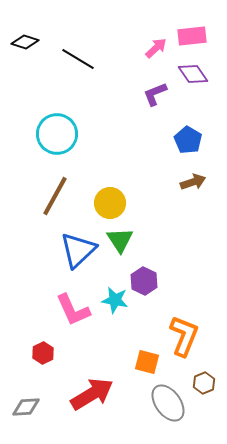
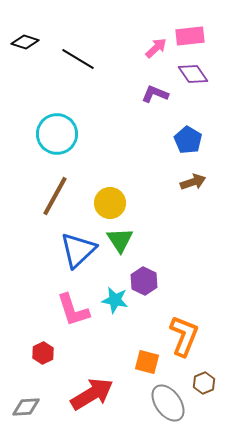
pink rectangle: moved 2 px left
purple L-shape: rotated 44 degrees clockwise
pink L-shape: rotated 6 degrees clockwise
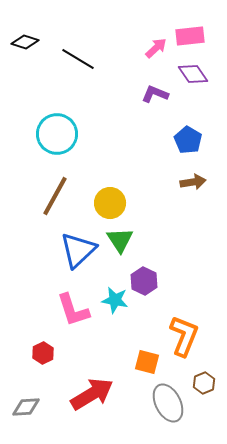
brown arrow: rotated 10 degrees clockwise
gray ellipse: rotated 9 degrees clockwise
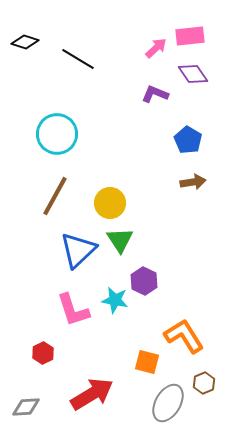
orange L-shape: rotated 54 degrees counterclockwise
gray ellipse: rotated 57 degrees clockwise
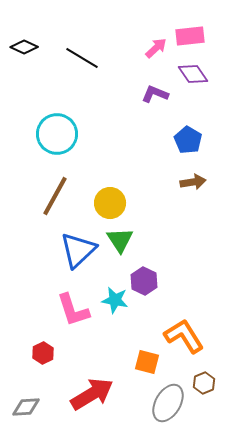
black diamond: moved 1 px left, 5 px down; rotated 8 degrees clockwise
black line: moved 4 px right, 1 px up
